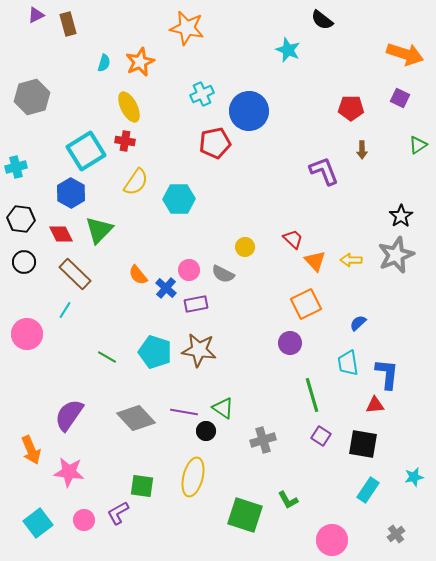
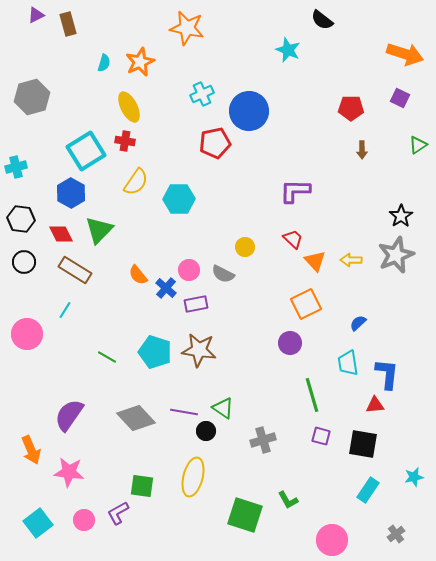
purple L-shape at (324, 171): moved 29 px left, 20 px down; rotated 68 degrees counterclockwise
brown rectangle at (75, 274): moved 4 px up; rotated 12 degrees counterclockwise
purple square at (321, 436): rotated 18 degrees counterclockwise
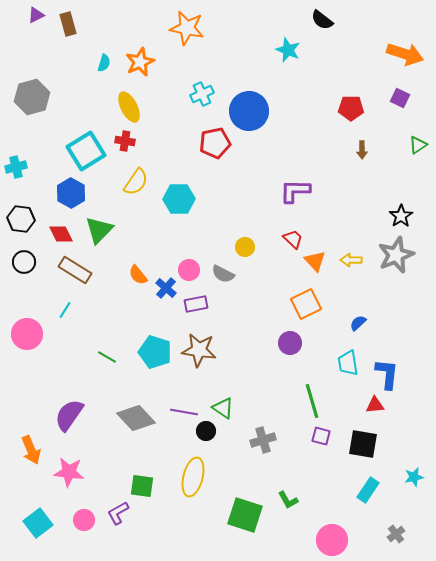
green line at (312, 395): moved 6 px down
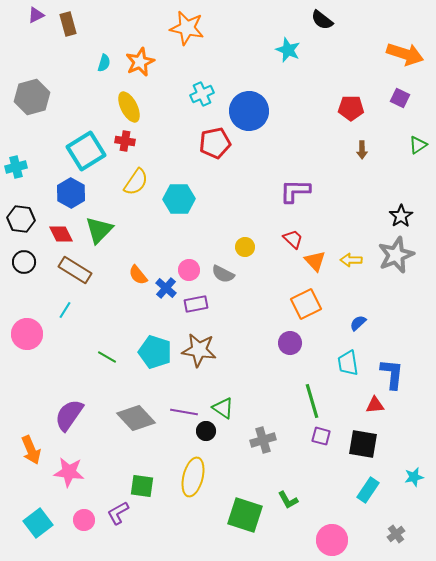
blue L-shape at (387, 374): moved 5 px right
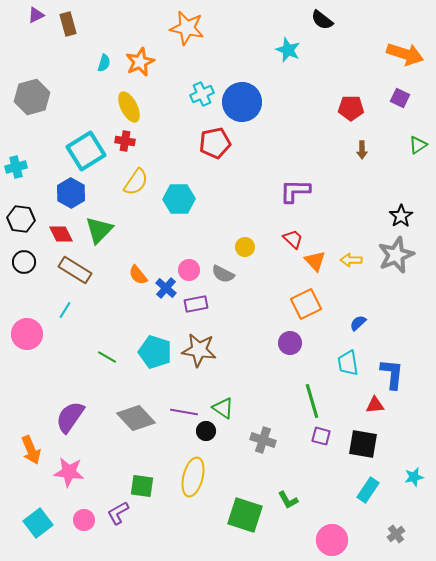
blue circle at (249, 111): moved 7 px left, 9 px up
purple semicircle at (69, 415): moved 1 px right, 2 px down
gray cross at (263, 440): rotated 35 degrees clockwise
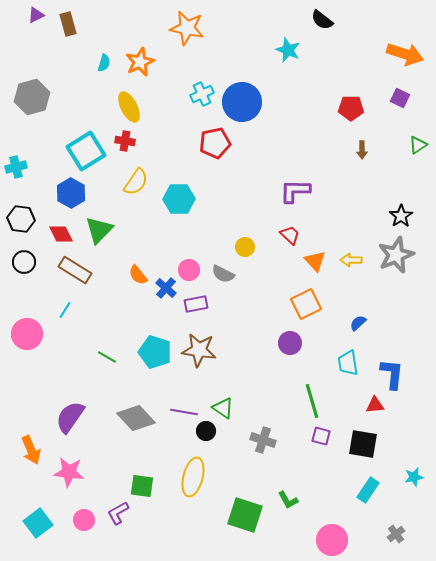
red trapezoid at (293, 239): moved 3 px left, 4 px up
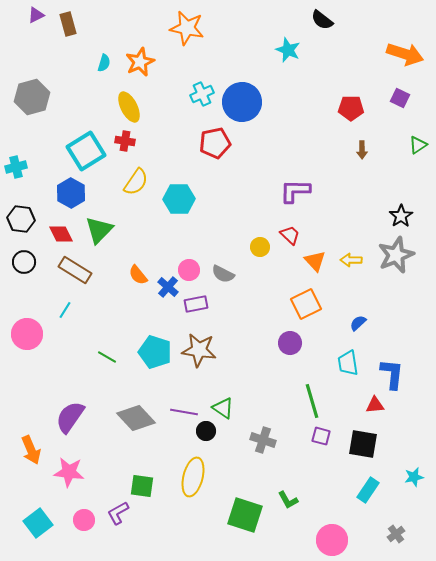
yellow circle at (245, 247): moved 15 px right
blue cross at (166, 288): moved 2 px right, 1 px up
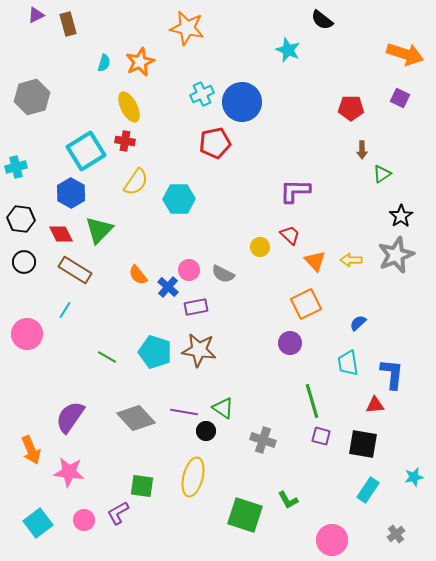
green triangle at (418, 145): moved 36 px left, 29 px down
purple rectangle at (196, 304): moved 3 px down
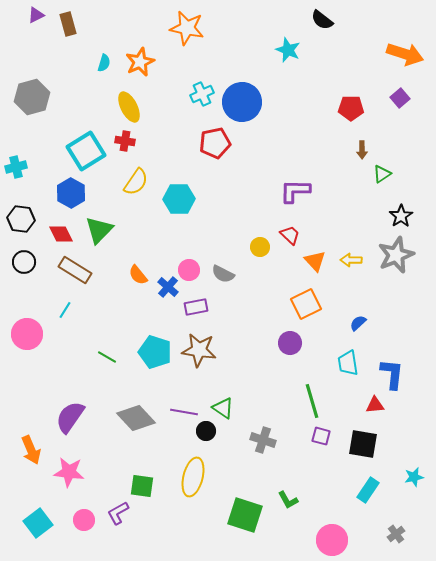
purple square at (400, 98): rotated 24 degrees clockwise
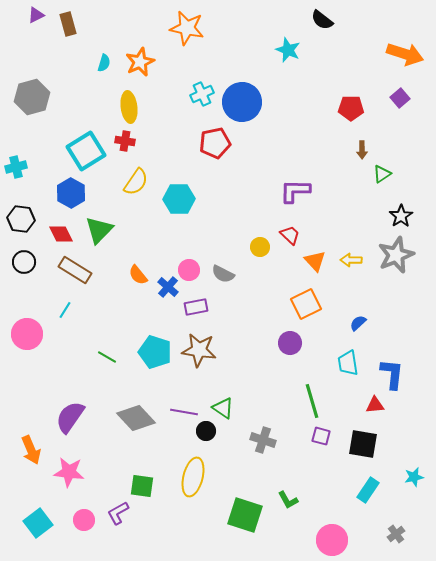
yellow ellipse at (129, 107): rotated 20 degrees clockwise
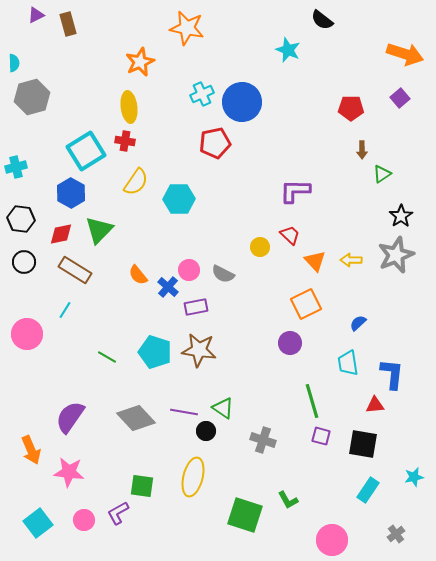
cyan semicircle at (104, 63): moved 90 px left; rotated 18 degrees counterclockwise
red diamond at (61, 234): rotated 75 degrees counterclockwise
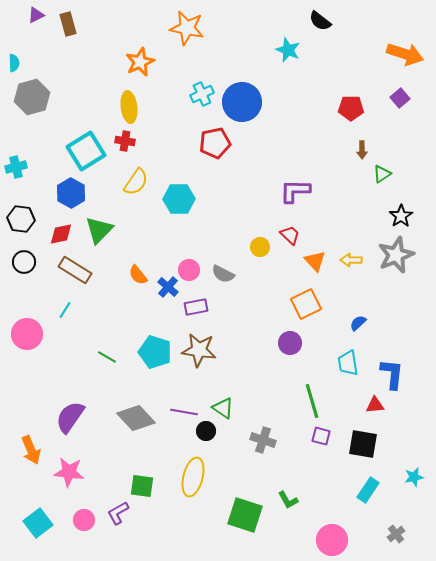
black semicircle at (322, 20): moved 2 px left, 1 px down
